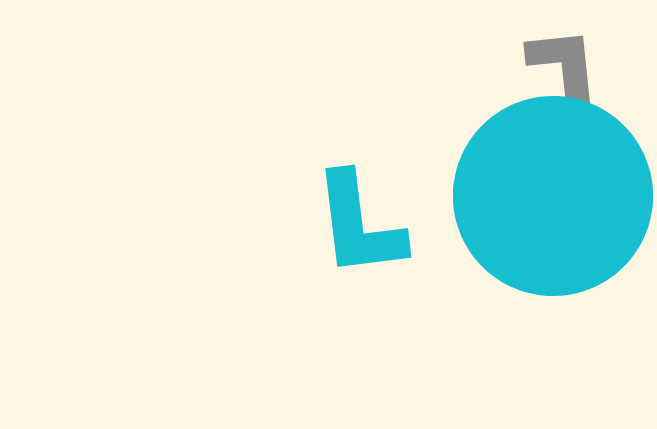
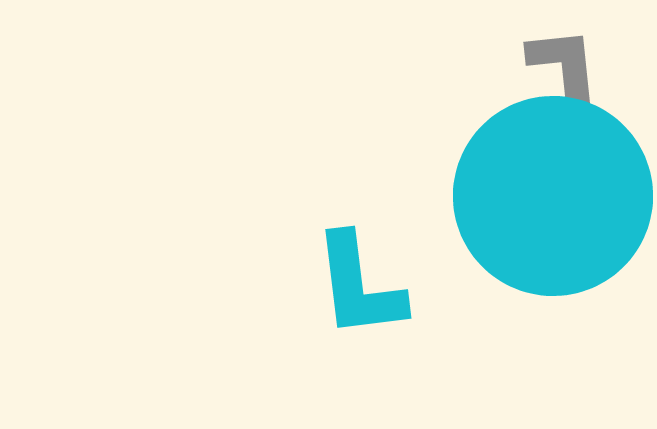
cyan L-shape: moved 61 px down
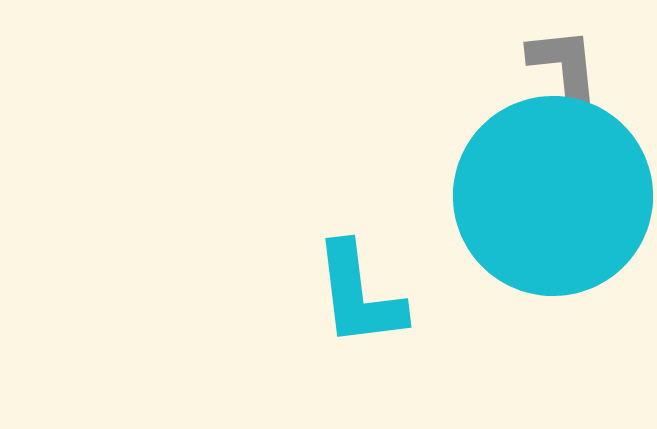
cyan L-shape: moved 9 px down
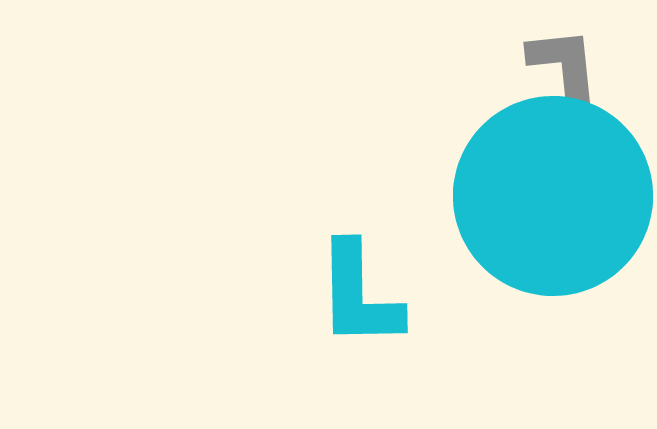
cyan L-shape: rotated 6 degrees clockwise
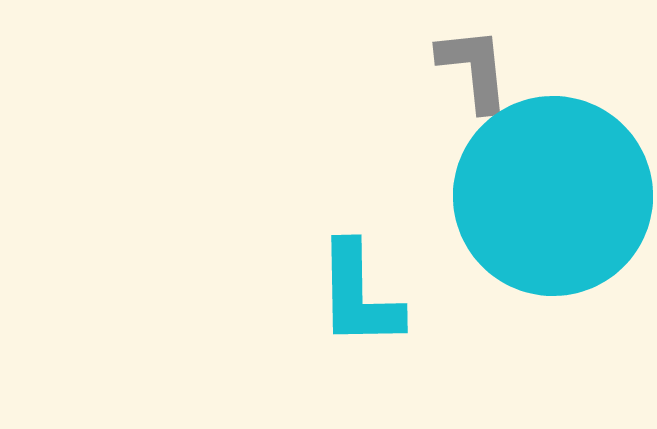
gray L-shape: moved 91 px left
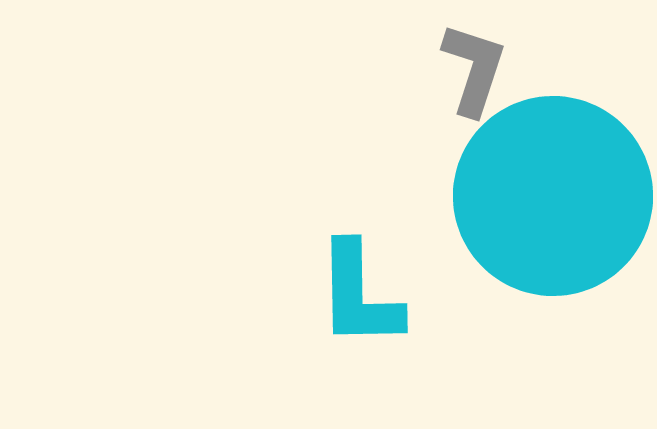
gray L-shape: rotated 24 degrees clockwise
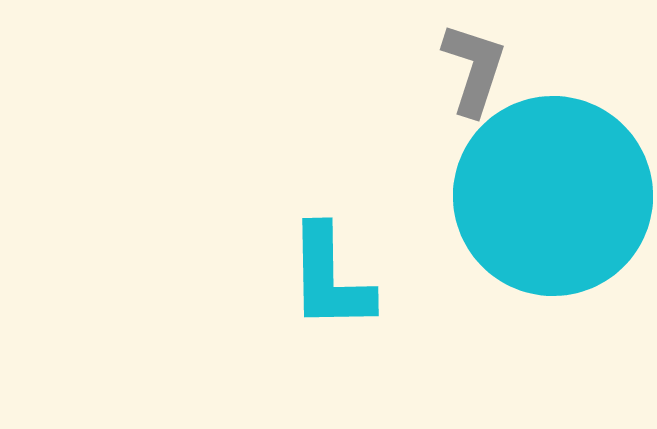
cyan L-shape: moved 29 px left, 17 px up
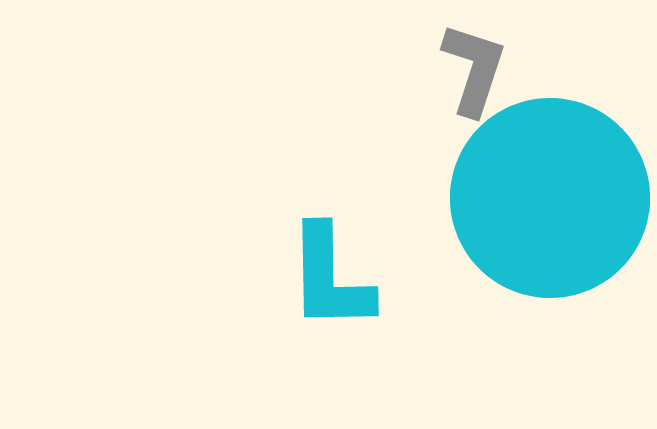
cyan circle: moved 3 px left, 2 px down
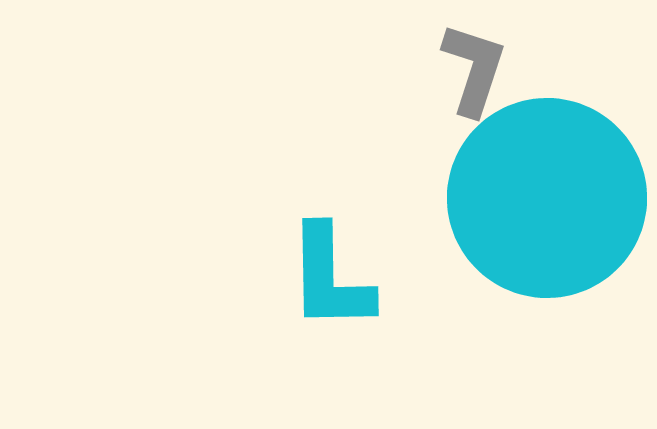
cyan circle: moved 3 px left
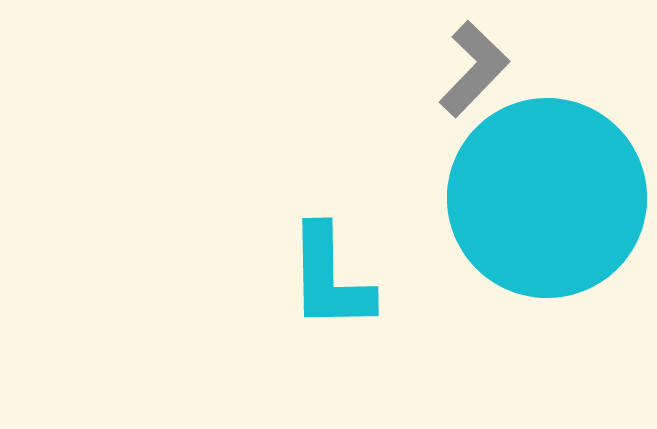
gray L-shape: rotated 26 degrees clockwise
